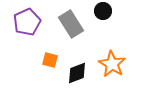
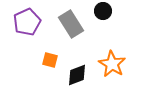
black diamond: moved 2 px down
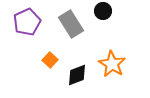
orange square: rotated 28 degrees clockwise
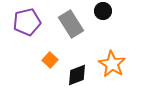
purple pentagon: rotated 12 degrees clockwise
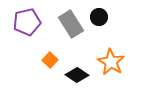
black circle: moved 4 px left, 6 px down
orange star: moved 1 px left, 2 px up
black diamond: rotated 55 degrees clockwise
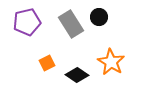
orange square: moved 3 px left, 3 px down; rotated 21 degrees clockwise
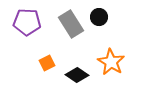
purple pentagon: rotated 16 degrees clockwise
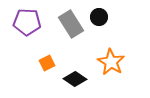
black diamond: moved 2 px left, 4 px down
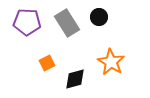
gray rectangle: moved 4 px left, 1 px up
black diamond: rotated 50 degrees counterclockwise
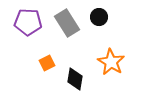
purple pentagon: moved 1 px right
black diamond: rotated 65 degrees counterclockwise
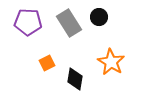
gray rectangle: moved 2 px right
